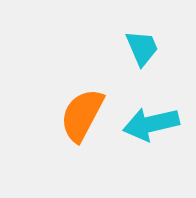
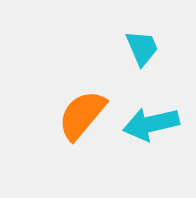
orange semicircle: rotated 12 degrees clockwise
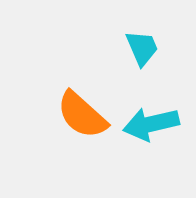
orange semicircle: rotated 88 degrees counterclockwise
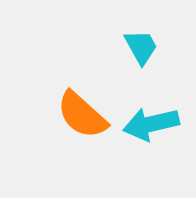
cyan trapezoid: moved 1 px left, 1 px up; rotated 6 degrees counterclockwise
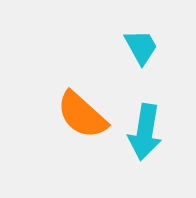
cyan arrow: moved 6 px left, 8 px down; rotated 68 degrees counterclockwise
